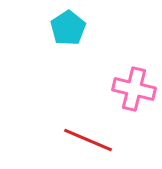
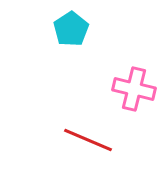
cyan pentagon: moved 3 px right, 1 px down
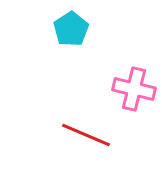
red line: moved 2 px left, 5 px up
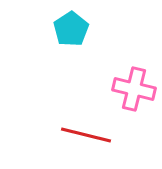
red line: rotated 9 degrees counterclockwise
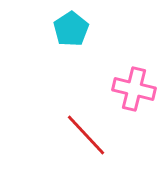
red line: rotated 33 degrees clockwise
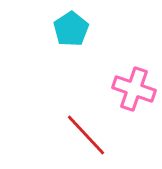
pink cross: rotated 6 degrees clockwise
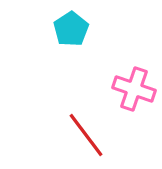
red line: rotated 6 degrees clockwise
